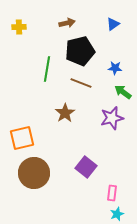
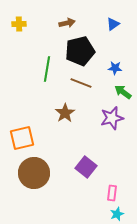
yellow cross: moved 3 px up
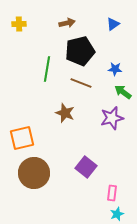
blue star: moved 1 px down
brown star: rotated 18 degrees counterclockwise
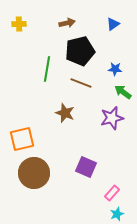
orange square: moved 1 px down
purple square: rotated 15 degrees counterclockwise
pink rectangle: rotated 35 degrees clockwise
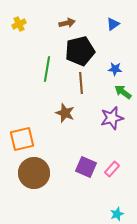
yellow cross: rotated 24 degrees counterclockwise
brown line: rotated 65 degrees clockwise
pink rectangle: moved 24 px up
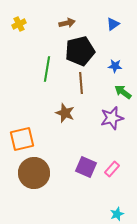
blue star: moved 3 px up
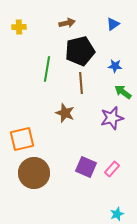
yellow cross: moved 3 px down; rotated 24 degrees clockwise
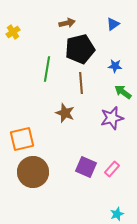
yellow cross: moved 6 px left, 5 px down; rotated 32 degrees counterclockwise
black pentagon: moved 2 px up
brown circle: moved 1 px left, 1 px up
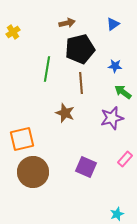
pink rectangle: moved 13 px right, 10 px up
